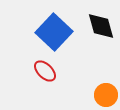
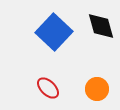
red ellipse: moved 3 px right, 17 px down
orange circle: moved 9 px left, 6 px up
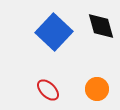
red ellipse: moved 2 px down
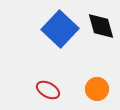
blue square: moved 6 px right, 3 px up
red ellipse: rotated 15 degrees counterclockwise
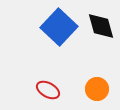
blue square: moved 1 px left, 2 px up
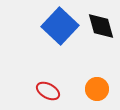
blue square: moved 1 px right, 1 px up
red ellipse: moved 1 px down
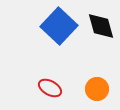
blue square: moved 1 px left
red ellipse: moved 2 px right, 3 px up
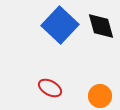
blue square: moved 1 px right, 1 px up
orange circle: moved 3 px right, 7 px down
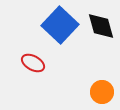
red ellipse: moved 17 px left, 25 px up
orange circle: moved 2 px right, 4 px up
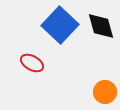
red ellipse: moved 1 px left
orange circle: moved 3 px right
